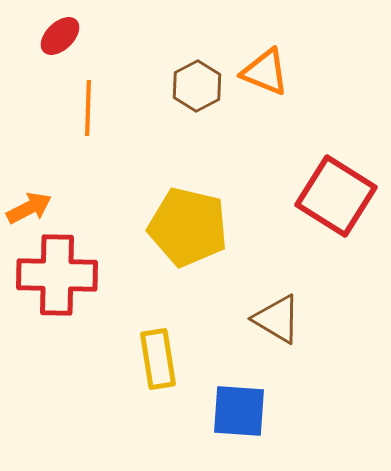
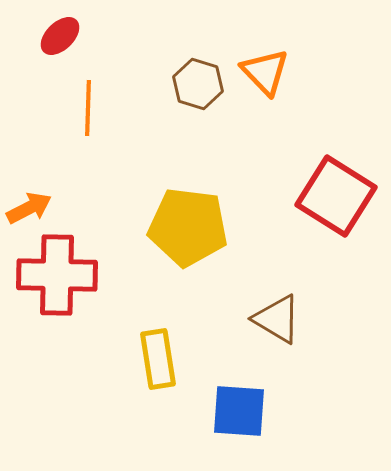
orange triangle: rotated 24 degrees clockwise
brown hexagon: moved 1 px right, 2 px up; rotated 15 degrees counterclockwise
yellow pentagon: rotated 6 degrees counterclockwise
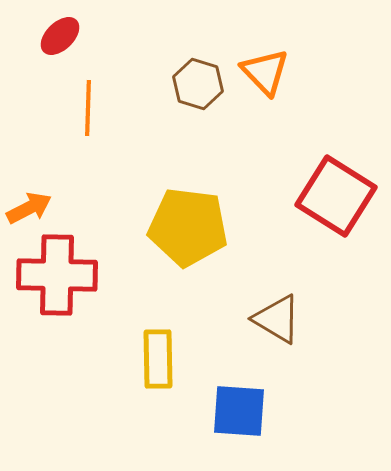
yellow rectangle: rotated 8 degrees clockwise
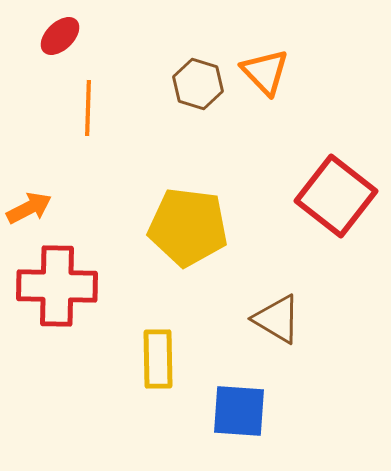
red square: rotated 6 degrees clockwise
red cross: moved 11 px down
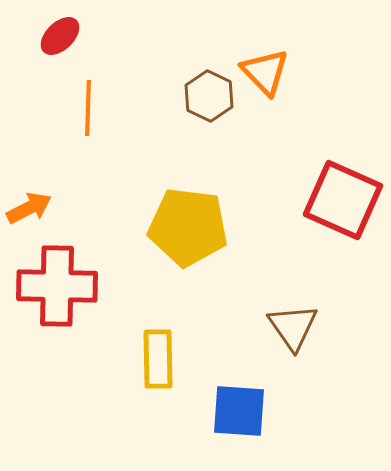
brown hexagon: moved 11 px right, 12 px down; rotated 9 degrees clockwise
red square: moved 7 px right, 4 px down; rotated 14 degrees counterclockwise
brown triangle: moved 16 px right, 8 px down; rotated 24 degrees clockwise
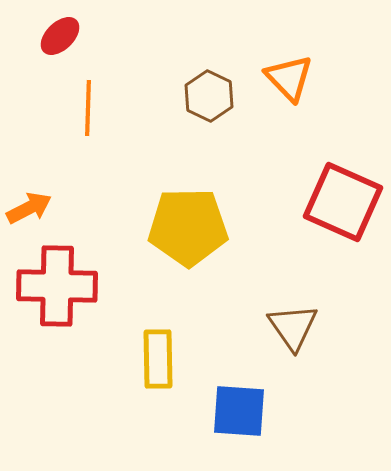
orange triangle: moved 24 px right, 6 px down
red square: moved 2 px down
yellow pentagon: rotated 8 degrees counterclockwise
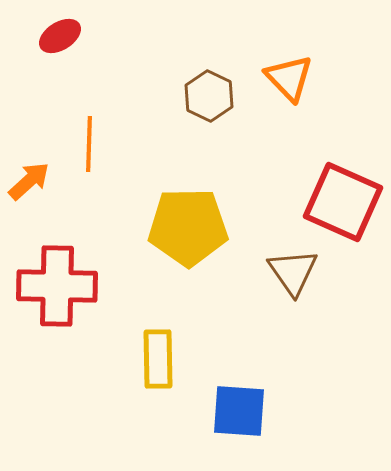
red ellipse: rotated 12 degrees clockwise
orange line: moved 1 px right, 36 px down
orange arrow: moved 27 px up; rotated 15 degrees counterclockwise
brown triangle: moved 55 px up
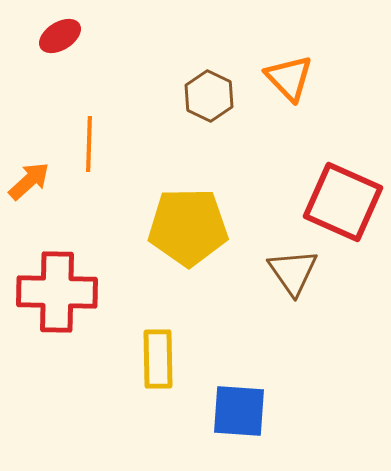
red cross: moved 6 px down
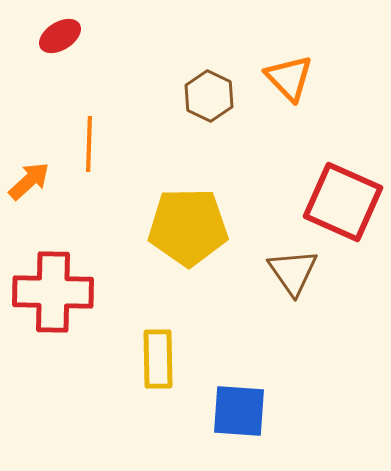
red cross: moved 4 px left
